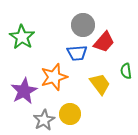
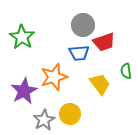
red trapezoid: rotated 30 degrees clockwise
blue trapezoid: moved 2 px right
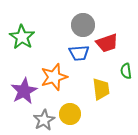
red trapezoid: moved 3 px right, 1 px down
yellow trapezoid: moved 1 px right, 5 px down; rotated 30 degrees clockwise
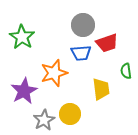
blue trapezoid: moved 2 px right
orange star: moved 4 px up
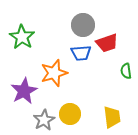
yellow trapezoid: moved 11 px right, 28 px down
